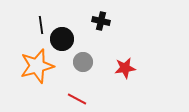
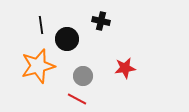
black circle: moved 5 px right
gray circle: moved 14 px down
orange star: moved 1 px right
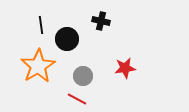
orange star: rotated 16 degrees counterclockwise
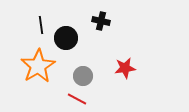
black circle: moved 1 px left, 1 px up
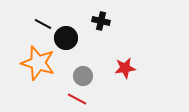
black line: moved 2 px right, 1 px up; rotated 54 degrees counterclockwise
orange star: moved 3 px up; rotated 24 degrees counterclockwise
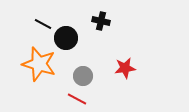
orange star: moved 1 px right, 1 px down
